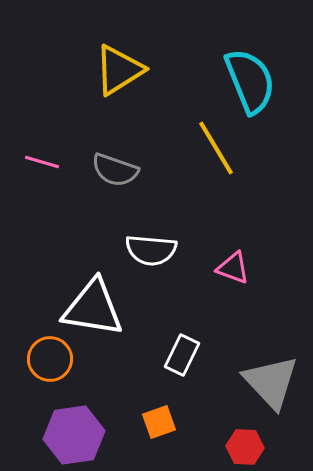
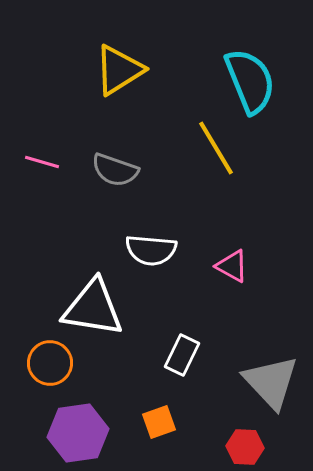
pink triangle: moved 1 px left, 2 px up; rotated 9 degrees clockwise
orange circle: moved 4 px down
purple hexagon: moved 4 px right, 2 px up
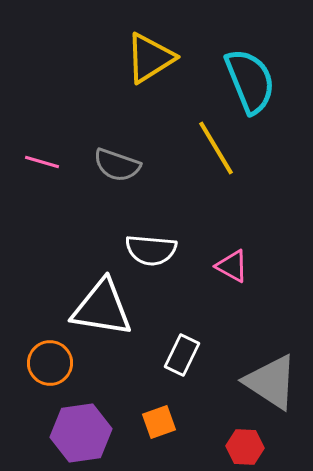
yellow triangle: moved 31 px right, 12 px up
gray semicircle: moved 2 px right, 5 px up
white triangle: moved 9 px right
gray triangle: rotated 14 degrees counterclockwise
purple hexagon: moved 3 px right
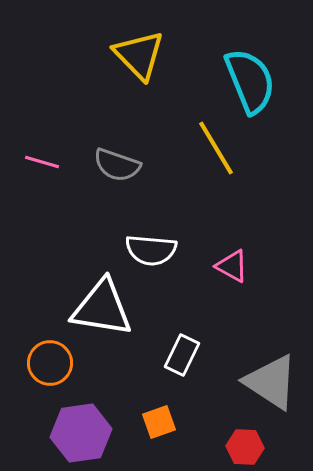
yellow triangle: moved 11 px left, 3 px up; rotated 42 degrees counterclockwise
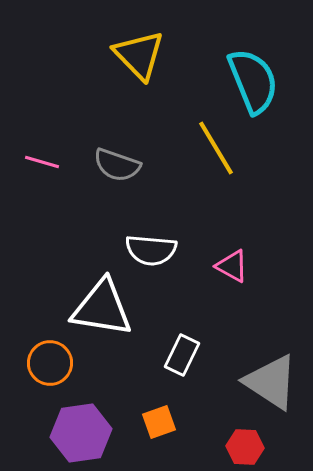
cyan semicircle: moved 3 px right
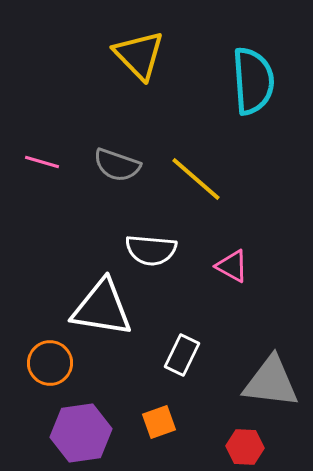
cyan semicircle: rotated 18 degrees clockwise
yellow line: moved 20 px left, 31 px down; rotated 18 degrees counterclockwise
gray triangle: rotated 26 degrees counterclockwise
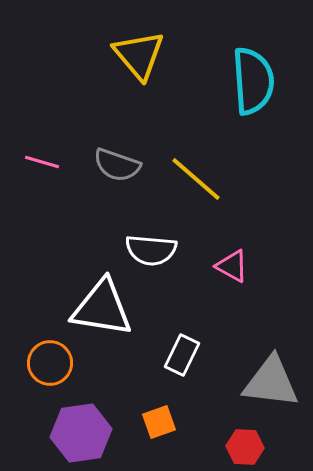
yellow triangle: rotated 4 degrees clockwise
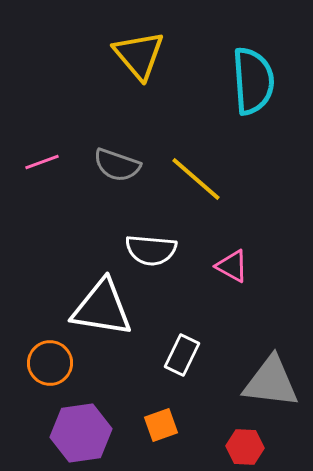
pink line: rotated 36 degrees counterclockwise
orange square: moved 2 px right, 3 px down
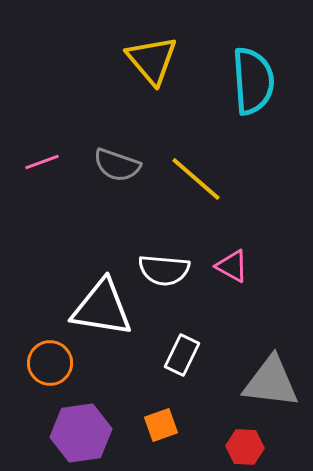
yellow triangle: moved 13 px right, 5 px down
white semicircle: moved 13 px right, 20 px down
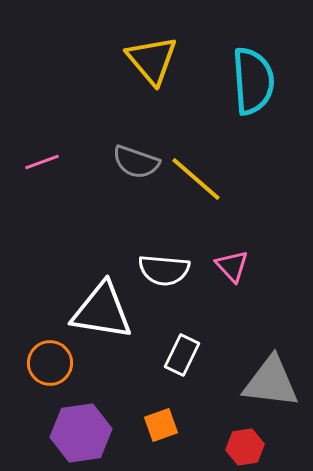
gray semicircle: moved 19 px right, 3 px up
pink triangle: rotated 18 degrees clockwise
white triangle: moved 3 px down
red hexagon: rotated 12 degrees counterclockwise
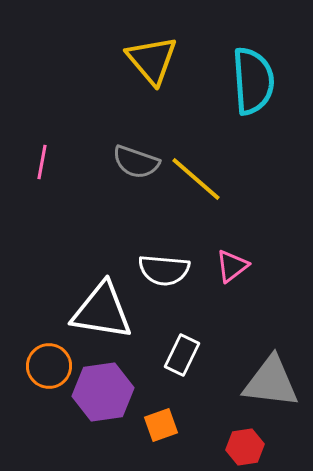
pink line: rotated 60 degrees counterclockwise
pink triangle: rotated 36 degrees clockwise
orange circle: moved 1 px left, 3 px down
purple hexagon: moved 22 px right, 41 px up
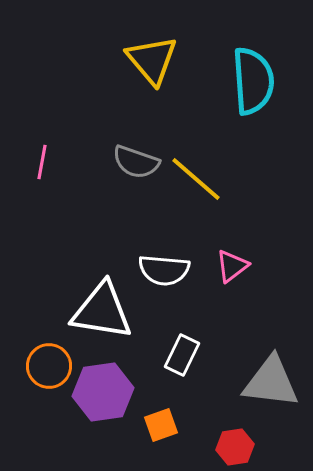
red hexagon: moved 10 px left
